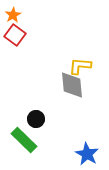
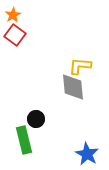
gray diamond: moved 1 px right, 2 px down
green rectangle: rotated 32 degrees clockwise
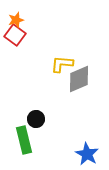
orange star: moved 3 px right, 5 px down; rotated 14 degrees clockwise
yellow L-shape: moved 18 px left, 2 px up
gray diamond: moved 6 px right, 8 px up; rotated 72 degrees clockwise
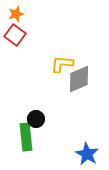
orange star: moved 6 px up
green rectangle: moved 2 px right, 3 px up; rotated 8 degrees clockwise
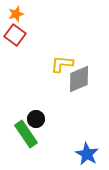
green rectangle: moved 3 px up; rotated 28 degrees counterclockwise
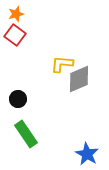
black circle: moved 18 px left, 20 px up
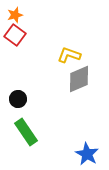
orange star: moved 1 px left, 1 px down
yellow L-shape: moved 7 px right, 9 px up; rotated 15 degrees clockwise
green rectangle: moved 2 px up
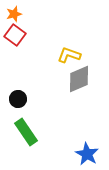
orange star: moved 1 px left, 1 px up
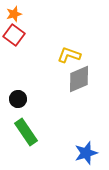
red square: moved 1 px left
blue star: moved 1 px left, 1 px up; rotated 25 degrees clockwise
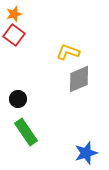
yellow L-shape: moved 1 px left, 3 px up
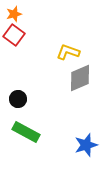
gray diamond: moved 1 px right, 1 px up
green rectangle: rotated 28 degrees counterclockwise
blue star: moved 8 px up
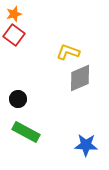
blue star: rotated 20 degrees clockwise
